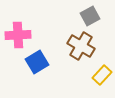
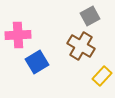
yellow rectangle: moved 1 px down
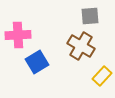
gray square: rotated 24 degrees clockwise
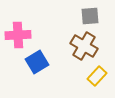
brown cross: moved 3 px right
yellow rectangle: moved 5 px left
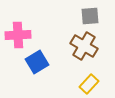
yellow rectangle: moved 8 px left, 8 px down
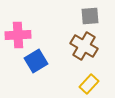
blue square: moved 1 px left, 1 px up
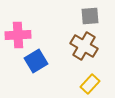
yellow rectangle: moved 1 px right
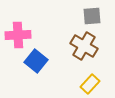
gray square: moved 2 px right
blue square: rotated 20 degrees counterclockwise
